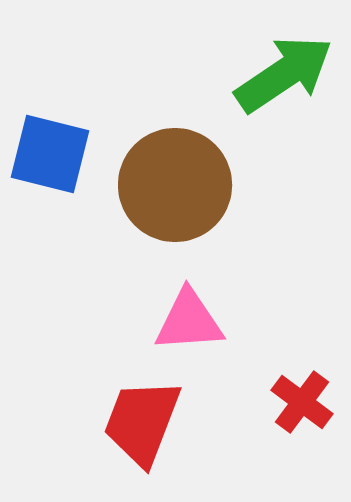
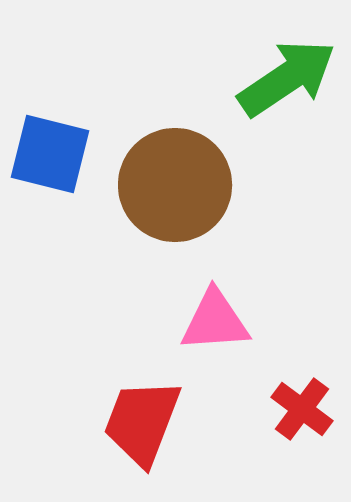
green arrow: moved 3 px right, 4 px down
pink triangle: moved 26 px right
red cross: moved 7 px down
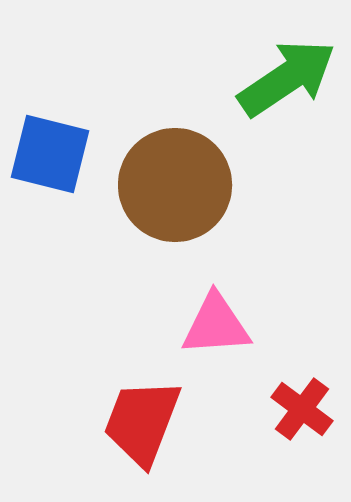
pink triangle: moved 1 px right, 4 px down
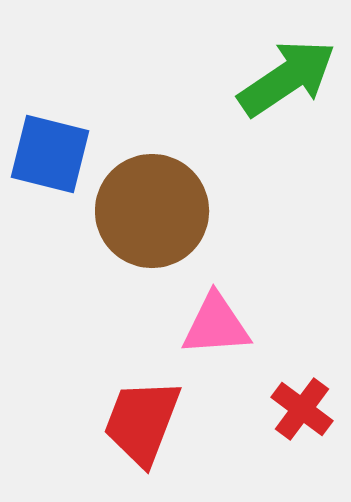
brown circle: moved 23 px left, 26 px down
